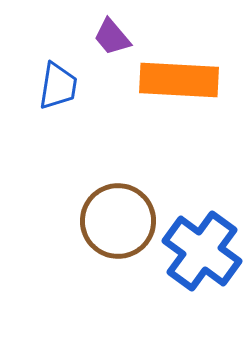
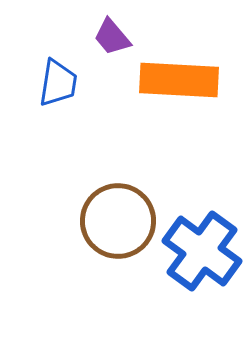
blue trapezoid: moved 3 px up
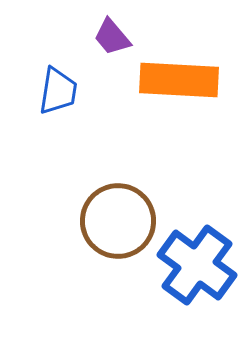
blue trapezoid: moved 8 px down
blue cross: moved 5 px left, 14 px down
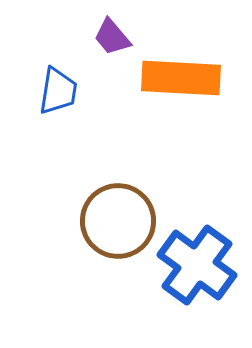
orange rectangle: moved 2 px right, 2 px up
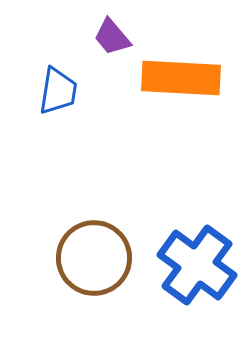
brown circle: moved 24 px left, 37 px down
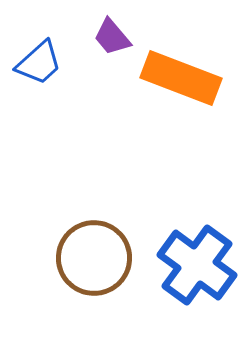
orange rectangle: rotated 18 degrees clockwise
blue trapezoid: moved 19 px left, 28 px up; rotated 39 degrees clockwise
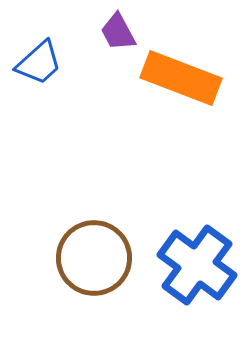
purple trapezoid: moved 6 px right, 5 px up; rotated 12 degrees clockwise
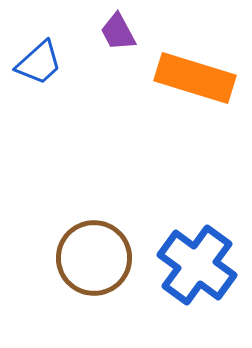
orange rectangle: moved 14 px right; rotated 4 degrees counterclockwise
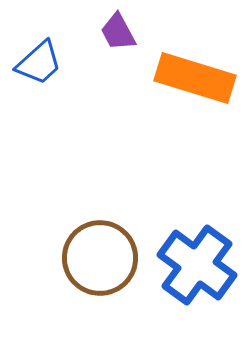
brown circle: moved 6 px right
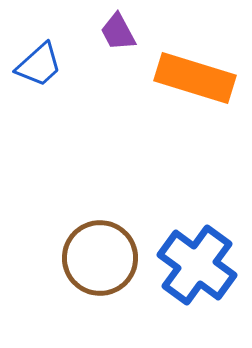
blue trapezoid: moved 2 px down
